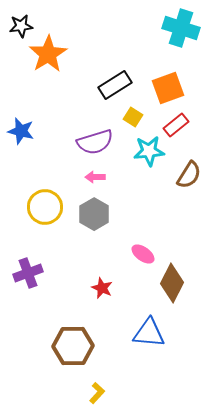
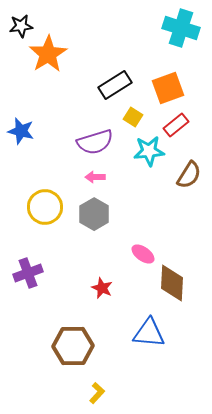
brown diamond: rotated 24 degrees counterclockwise
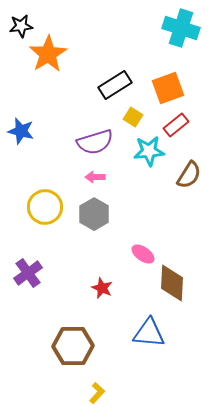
purple cross: rotated 16 degrees counterclockwise
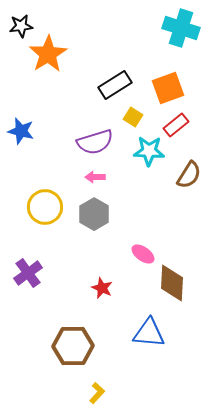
cyan star: rotated 8 degrees clockwise
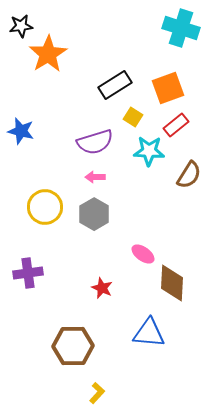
purple cross: rotated 28 degrees clockwise
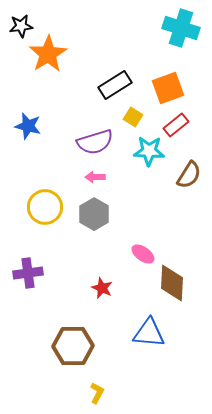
blue star: moved 7 px right, 5 px up
yellow L-shape: rotated 15 degrees counterclockwise
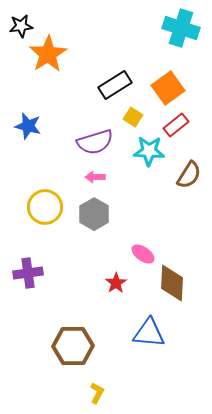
orange square: rotated 16 degrees counterclockwise
red star: moved 14 px right, 5 px up; rotated 15 degrees clockwise
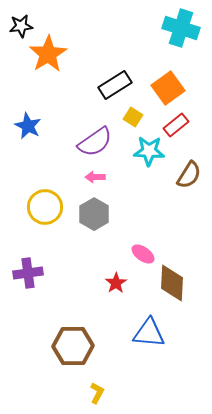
blue star: rotated 12 degrees clockwise
purple semicircle: rotated 18 degrees counterclockwise
